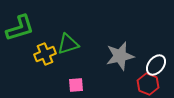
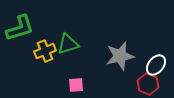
yellow cross: moved 3 px up
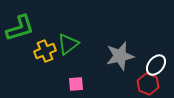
green triangle: rotated 20 degrees counterclockwise
pink square: moved 1 px up
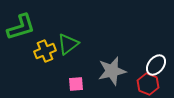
green L-shape: moved 1 px right, 1 px up
gray star: moved 8 px left, 15 px down
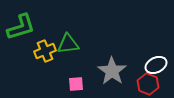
green triangle: rotated 30 degrees clockwise
white ellipse: rotated 25 degrees clockwise
gray star: rotated 24 degrees counterclockwise
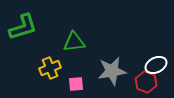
green L-shape: moved 2 px right
green triangle: moved 6 px right, 2 px up
yellow cross: moved 5 px right, 17 px down
gray star: rotated 28 degrees clockwise
red hexagon: moved 2 px left, 2 px up
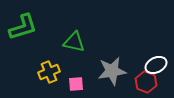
green triangle: rotated 20 degrees clockwise
yellow cross: moved 1 px left, 4 px down
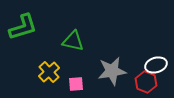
green triangle: moved 1 px left, 1 px up
white ellipse: rotated 10 degrees clockwise
yellow cross: rotated 20 degrees counterclockwise
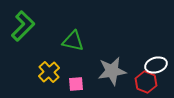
green L-shape: moved 1 px up; rotated 28 degrees counterclockwise
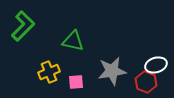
yellow cross: rotated 20 degrees clockwise
pink square: moved 2 px up
